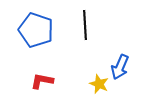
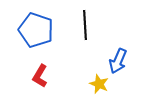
blue arrow: moved 2 px left, 6 px up
red L-shape: moved 2 px left, 5 px up; rotated 70 degrees counterclockwise
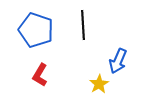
black line: moved 2 px left
red L-shape: moved 1 px up
yellow star: rotated 18 degrees clockwise
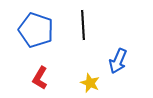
red L-shape: moved 3 px down
yellow star: moved 9 px left, 1 px up; rotated 18 degrees counterclockwise
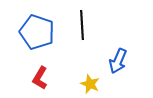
black line: moved 1 px left
blue pentagon: moved 1 px right, 2 px down
yellow star: moved 1 px down
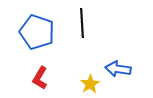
black line: moved 2 px up
blue arrow: moved 8 px down; rotated 75 degrees clockwise
yellow star: rotated 18 degrees clockwise
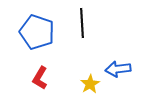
blue arrow: rotated 15 degrees counterclockwise
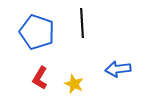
yellow star: moved 16 px left; rotated 18 degrees counterclockwise
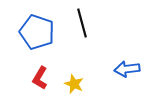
black line: rotated 12 degrees counterclockwise
blue arrow: moved 9 px right
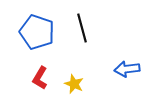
black line: moved 5 px down
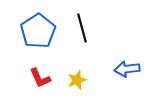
blue pentagon: moved 1 px right, 1 px up; rotated 20 degrees clockwise
red L-shape: rotated 55 degrees counterclockwise
yellow star: moved 3 px right, 4 px up; rotated 30 degrees clockwise
